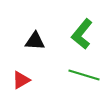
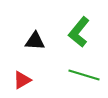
green L-shape: moved 3 px left, 2 px up
red triangle: moved 1 px right
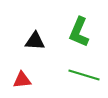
green L-shape: rotated 16 degrees counterclockwise
red triangle: rotated 24 degrees clockwise
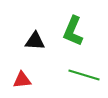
green L-shape: moved 6 px left, 1 px up
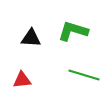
green L-shape: rotated 84 degrees clockwise
black triangle: moved 4 px left, 3 px up
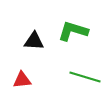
black triangle: moved 3 px right, 3 px down
green line: moved 1 px right, 2 px down
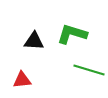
green L-shape: moved 1 px left, 3 px down
green line: moved 4 px right, 7 px up
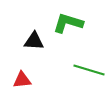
green L-shape: moved 4 px left, 11 px up
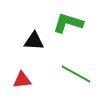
green line: moved 13 px left, 4 px down; rotated 12 degrees clockwise
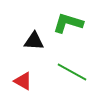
green line: moved 4 px left, 2 px up
red triangle: moved 1 px right, 1 px down; rotated 36 degrees clockwise
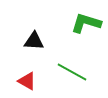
green L-shape: moved 18 px right
red triangle: moved 4 px right
